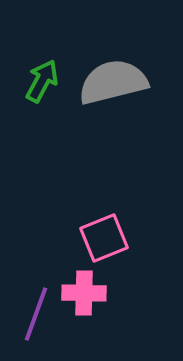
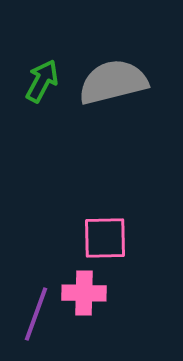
pink square: moved 1 px right; rotated 21 degrees clockwise
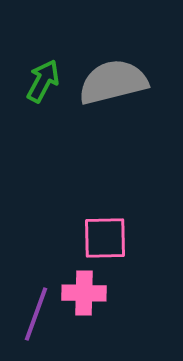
green arrow: moved 1 px right
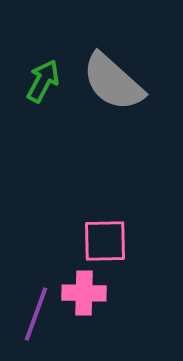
gray semicircle: rotated 124 degrees counterclockwise
pink square: moved 3 px down
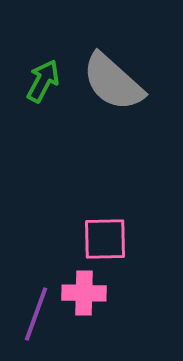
pink square: moved 2 px up
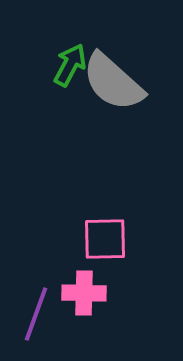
green arrow: moved 27 px right, 16 px up
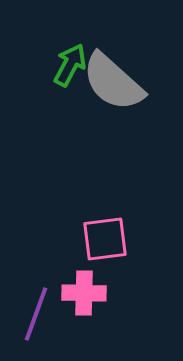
pink square: rotated 6 degrees counterclockwise
